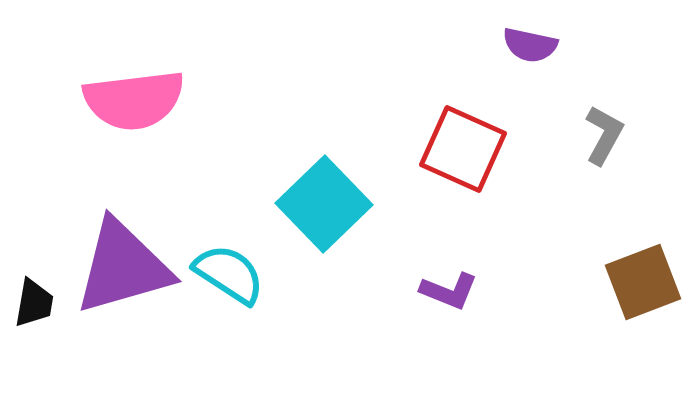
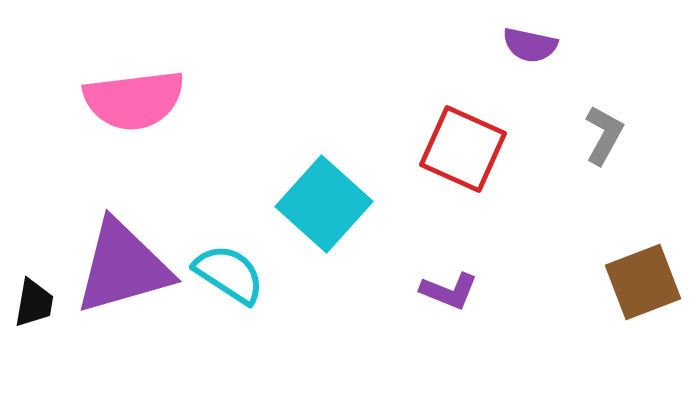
cyan square: rotated 4 degrees counterclockwise
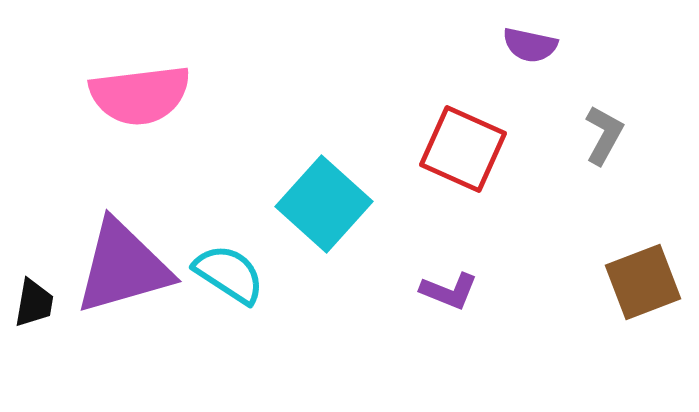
pink semicircle: moved 6 px right, 5 px up
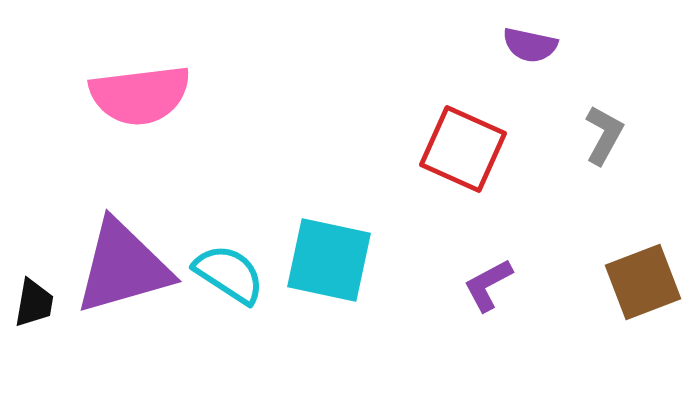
cyan square: moved 5 px right, 56 px down; rotated 30 degrees counterclockwise
purple L-shape: moved 39 px right, 6 px up; rotated 130 degrees clockwise
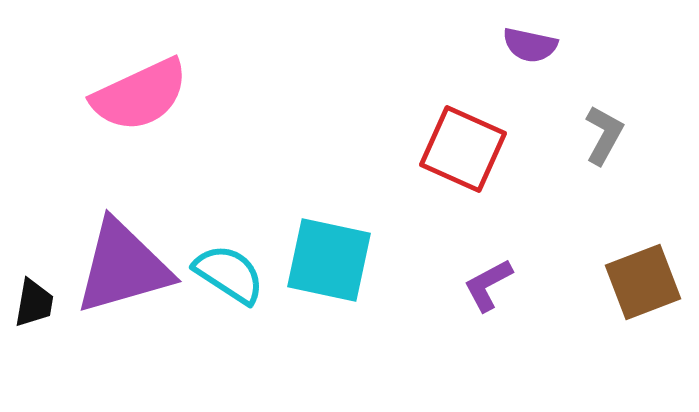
pink semicircle: rotated 18 degrees counterclockwise
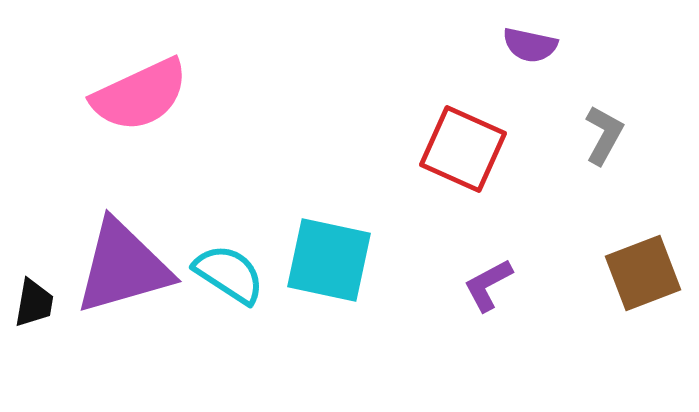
brown square: moved 9 px up
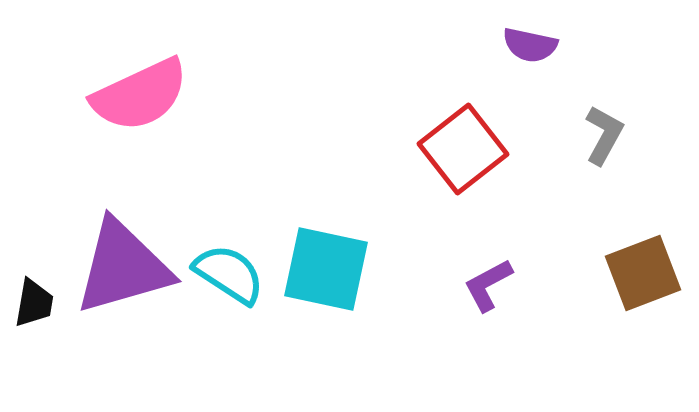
red square: rotated 28 degrees clockwise
cyan square: moved 3 px left, 9 px down
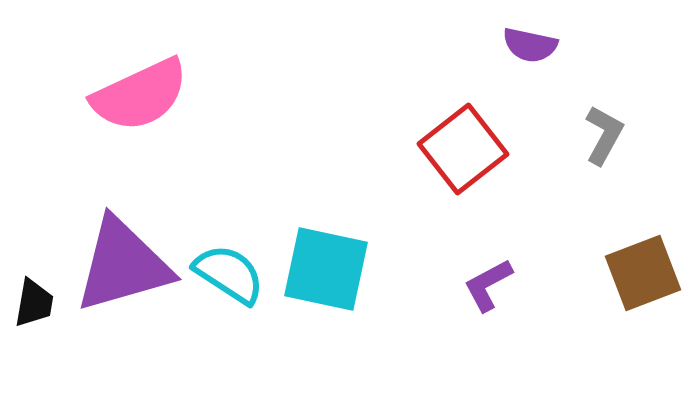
purple triangle: moved 2 px up
